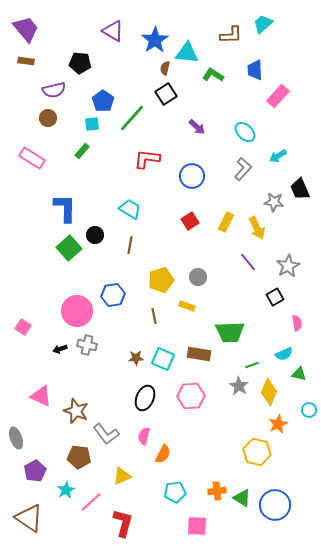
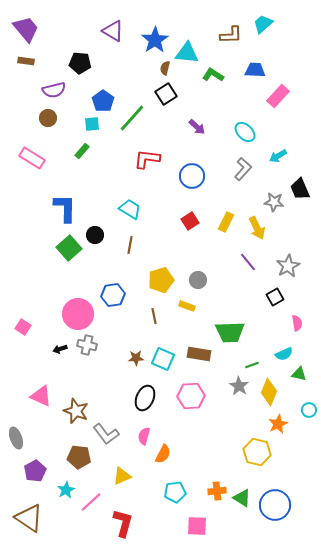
blue trapezoid at (255, 70): rotated 95 degrees clockwise
gray circle at (198, 277): moved 3 px down
pink circle at (77, 311): moved 1 px right, 3 px down
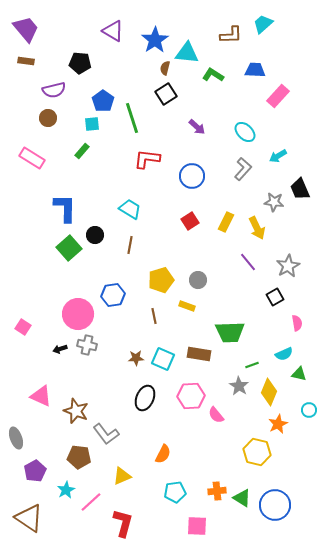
green line at (132, 118): rotated 60 degrees counterclockwise
pink semicircle at (144, 436): moved 72 px right, 21 px up; rotated 54 degrees counterclockwise
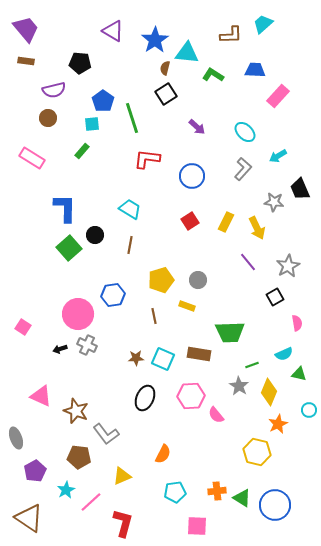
gray cross at (87, 345): rotated 12 degrees clockwise
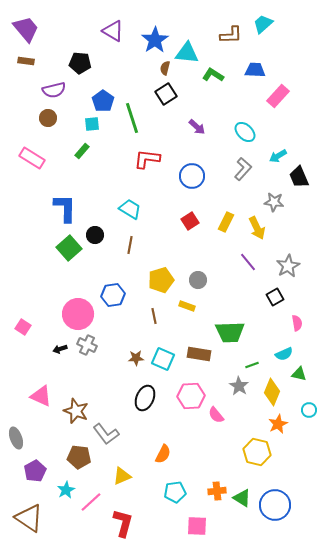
black trapezoid at (300, 189): moved 1 px left, 12 px up
yellow diamond at (269, 392): moved 3 px right
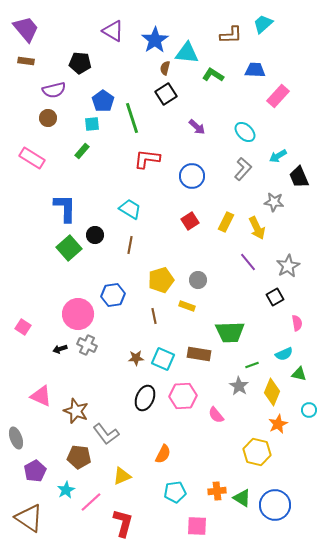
pink hexagon at (191, 396): moved 8 px left
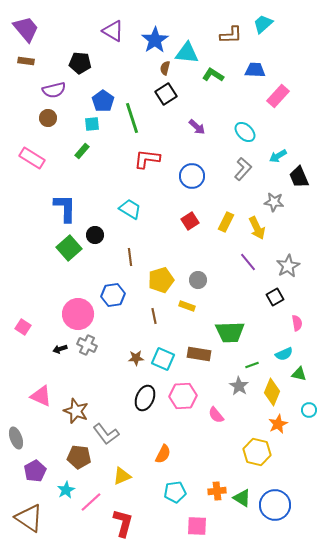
brown line at (130, 245): moved 12 px down; rotated 18 degrees counterclockwise
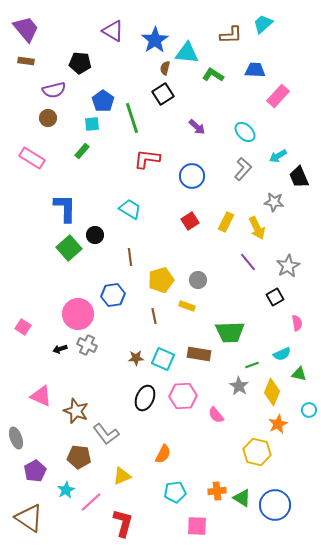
black square at (166, 94): moved 3 px left
cyan semicircle at (284, 354): moved 2 px left
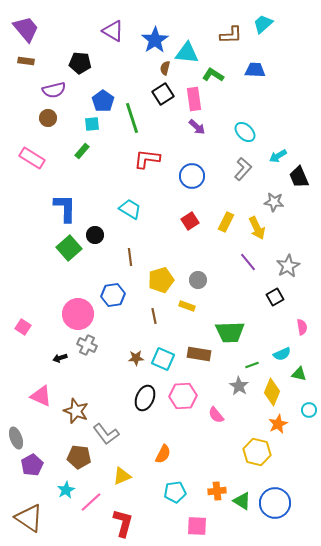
pink rectangle at (278, 96): moved 84 px left, 3 px down; rotated 50 degrees counterclockwise
pink semicircle at (297, 323): moved 5 px right, 4 px down
black arrow at (60, 349): moved 9 px down
purple pentagon at (35, 471): moved 3 px left, 6 px up
green triangle at (242, 498): moved 3 px down
blue circle at (275, 505): moved 2 px up
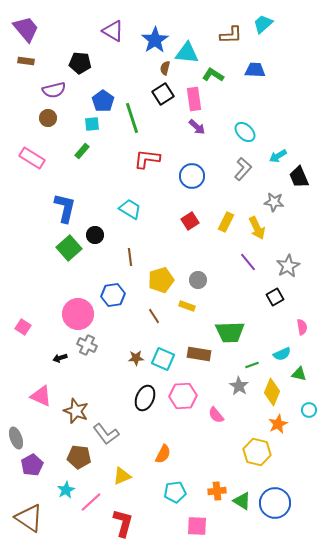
blue L-shape at (65, 208): rotated 12 degrees clockwise
brown line at (154, 316): rotated 21 degrees counterclockwise
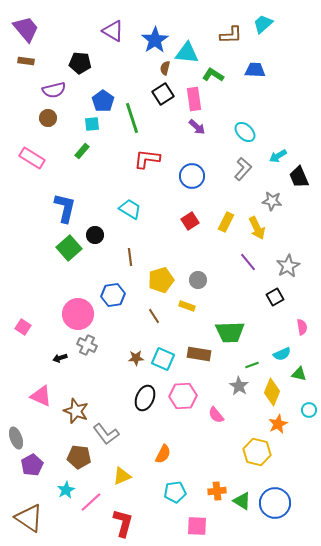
gray star at (274, 202): moved 2 px left, 1 px up
